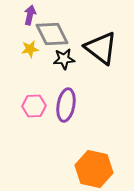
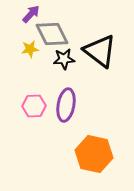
purple arrow: moved 1 px right, 1 px up; rotated 30 degrees clockwise
black triangle: moved 1 px left, 3 px down
orange hexagon: moved 15 px up
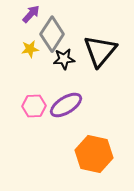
gray diamond: rotated 60 degrees clockwise
black triangle: rotated 33 degrees clockwise
purple ellipse: rotated 48 degrees clockwise
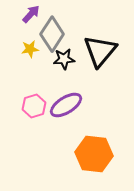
pink hexagon: rotated 15 degrees counterclockwise
orange hexagon: rotated 6 degrees counterclockwise
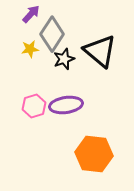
black triangle: rotated 30 degrees counterclockwise
black star: rotated 15 degrees counterclockwise
purple ellipse: rotated 24 degrees clockwise
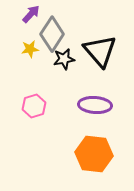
black triangle: rotated 9 degrees clockwise
black star: rotated 10 degrees clockwise
purple ellipse: moved 29 px right; rotated 12 degrees clockwise
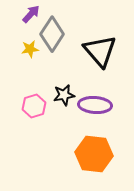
black star: moved 36 px down
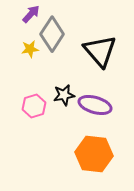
purple ellipse: rotated 12 degrees clockwise
